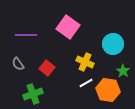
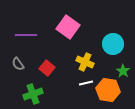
white line: rotated 16 degrees clockwise
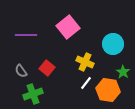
pink square: rotated 15 degrees clockwise
gray semicircle: moved 3 px right, 7 px down
green star: moved 1 px down
white line: rotated 40 degrees counterclockwise
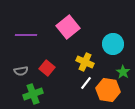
gray semicircle: rotated 64 degrees counterclockwise
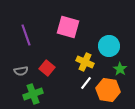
pink square: rotated 35 degrees counterclockwise
purple line: rotated 70 degrees clockwise
cyan circle: moved 4 px left, 2 px down
green star: moved 3 px left, 3 px up
